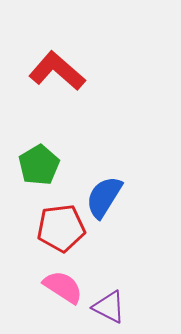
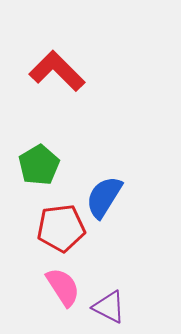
red L-shape: rotated 4 degrees clockwise
pink semicircle: rotated 24 degrees clockwise
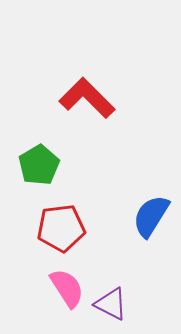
red L-shape: moved 30 px right, 27 px down
blue semicircle: moved 47 px right, 19 px down
pink semicircle: moved 4 px right, 1 px down
purple triangle: moved 2 px right, 3 px up
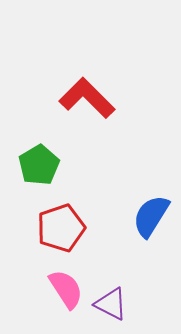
red pentagon: rotated 12 degrees counterclockwise
pink semicircle: moved 1 px left, 1 px down
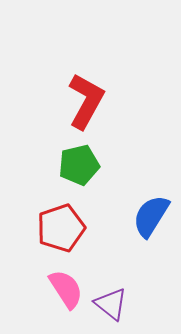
red L-shape: moved 1 px left, 3 px down; rotated 74 degrees clockwise
green pentagon: moved 40 px right; rotated 18 degrees clockwise
purple triangle: rotated 12 degrees clockwise
